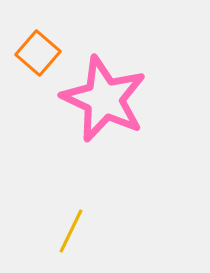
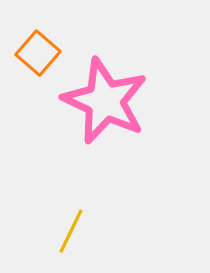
pink star: moved 1 px right, 2 px down
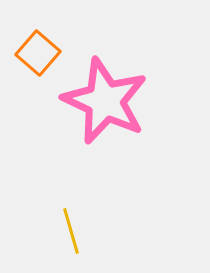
yellow line: rotated 42 degrees counterclockwise
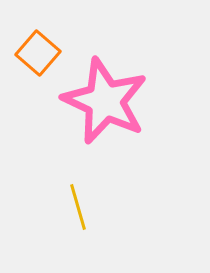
yellow line: moved 7 px right, 24 px up
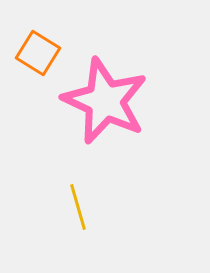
orange square: rotated 9 degrees counterclockwise
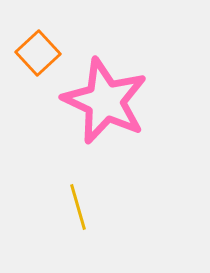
orange square: rotated 15 degrees clockwise
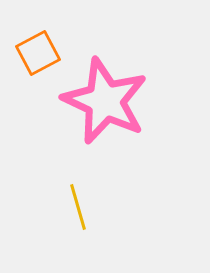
orange square: rotated 15 degrees clockwise
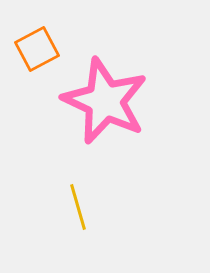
orange square: moved 1 px left, 4 px up
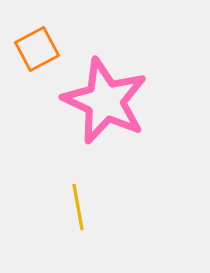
yellow line: rotated 6 degrees clockwise
